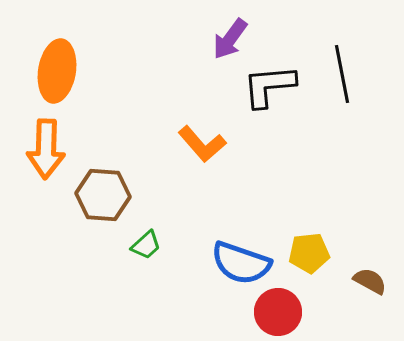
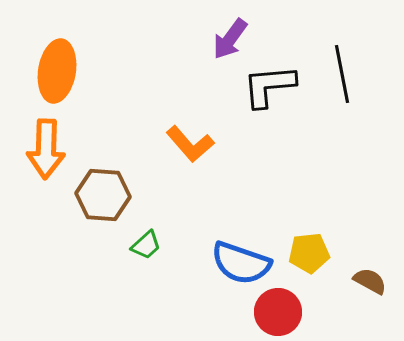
orange L-shape: moved 12 px left
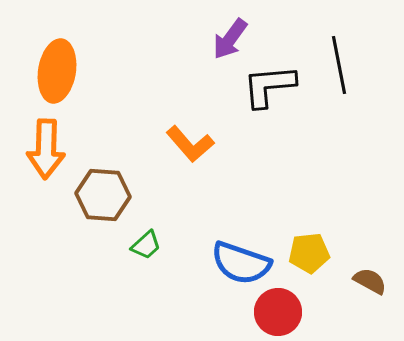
black line: moved 3 px left, 9 px up
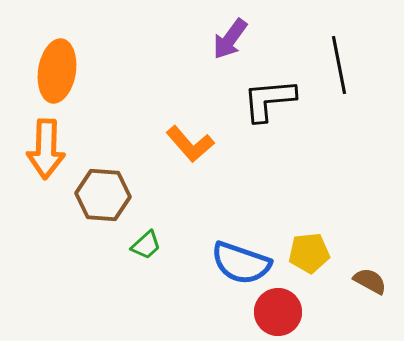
black L-shape: moved 14 px down
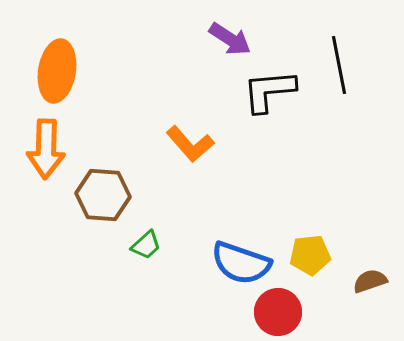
purple arrow: rotated 93 degrees counterclockwise
black L-shape: moved 9 px up
yellow pentagon: moved 1 px right, 2 px down
brown semicircle: rotated 48 degrees counterclockwise
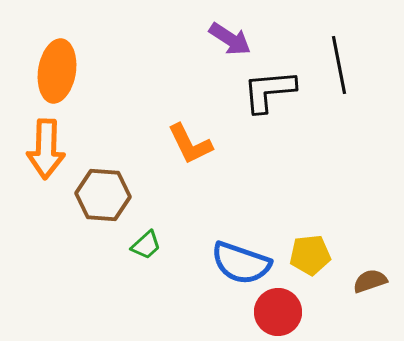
orange L-shape: rotated 15 degrees clockwise
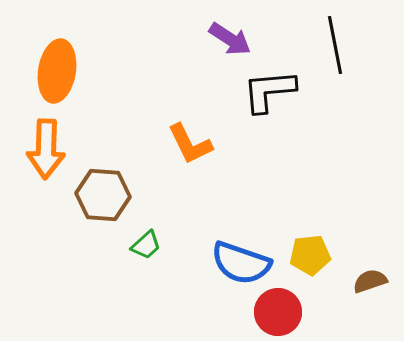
black line: moved 4 px left, 20 px up
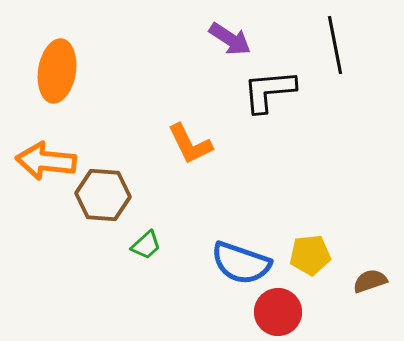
orange arrow: moved 12 px down; rotated 94 degrees clockwise
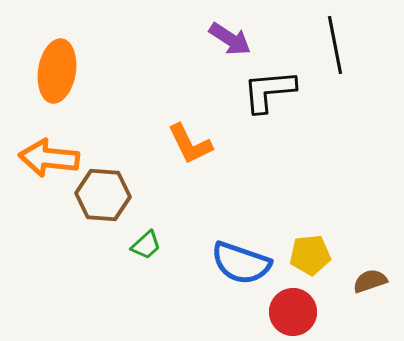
orange arrow: moved 3 px right, 3 px up
red circle: moved 15 px right
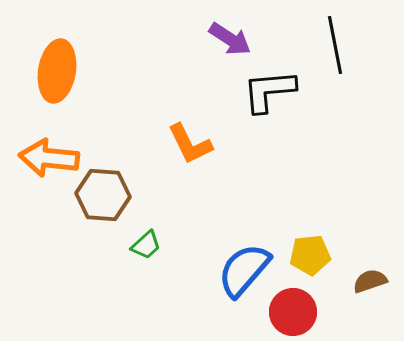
blue semicircle: moved 3 px right, 7 px down; rotated 112 degrees clockwise
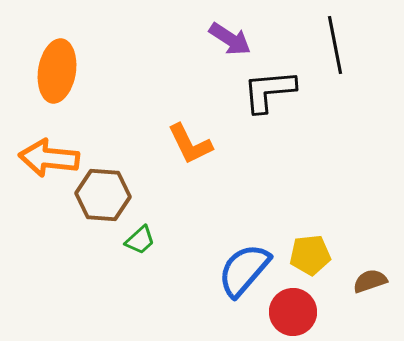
green trapezoid: moved 6 px left, 5 px up
